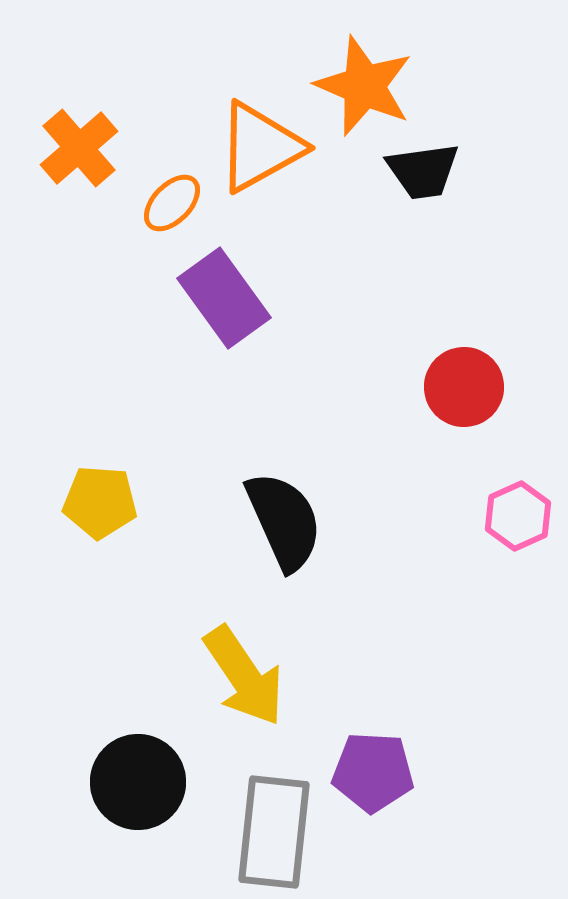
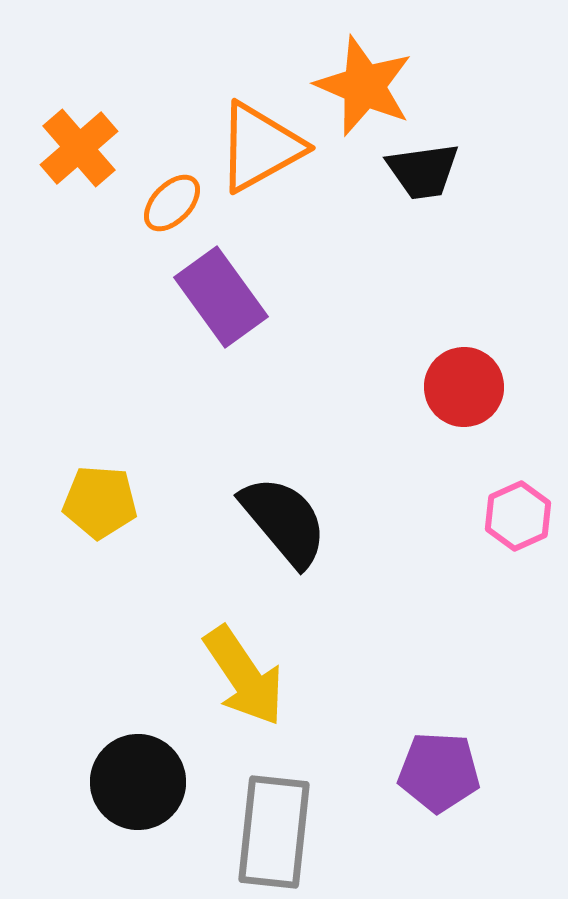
purple rectangle: moved 3 px left, 1 px up
black semicircle: rotated 16 degrees counterclockwise
purple pentagon: moved 66 px right
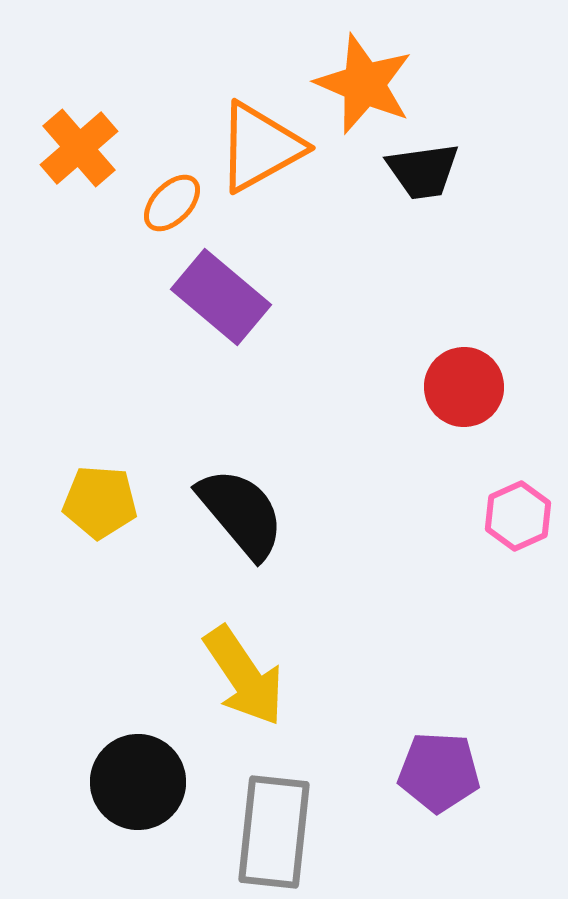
orange star: moved 2 px up
purple rectangle: rotated 14 degrees counterclockwise
black semicircle: moved 43 px left, 8 px up
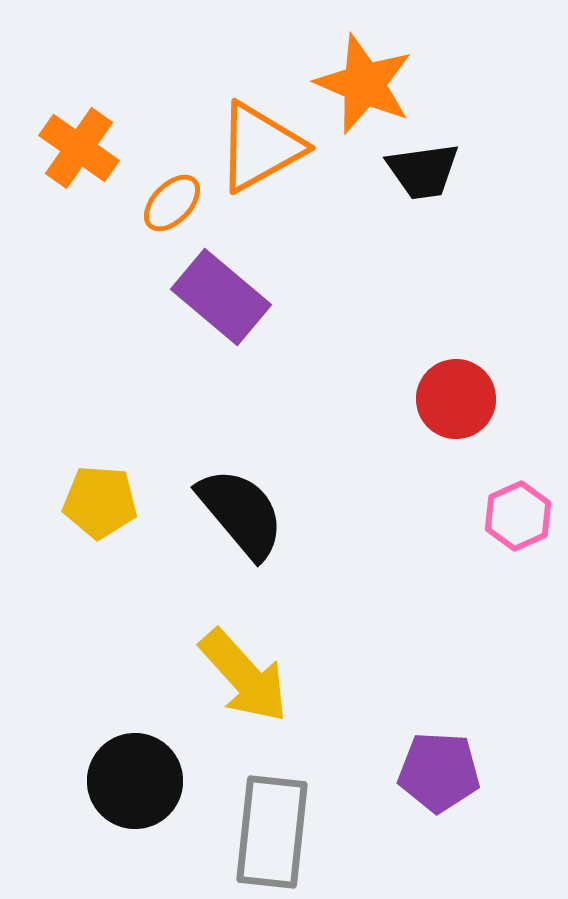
orange cross: rotated 14 degrees counterclockwise
red circle: moved 8 px left, 12 px down
yellow arrow: rotated 8 degrees counterclockwise
black circle: moved 3 px left, 1 px up
gray rectangle: moved 2 px left
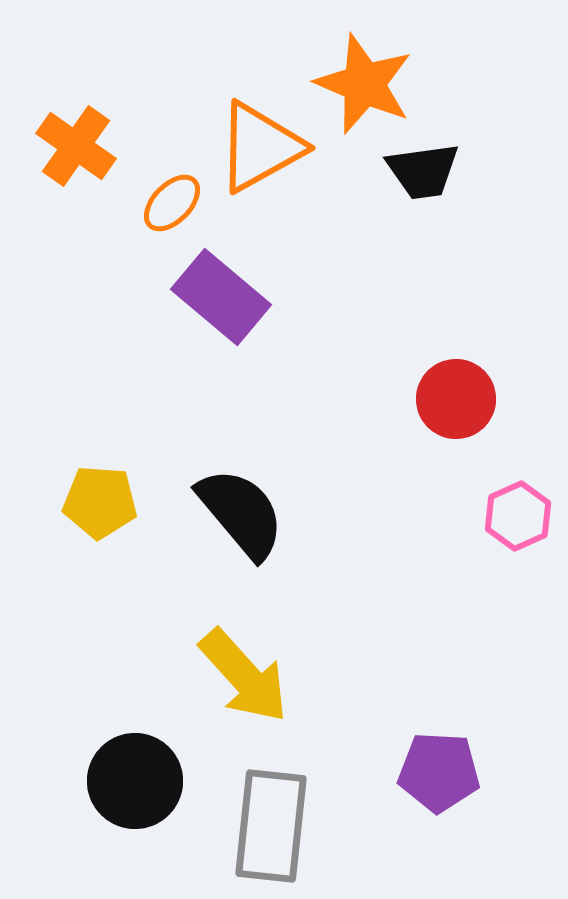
orange cross: moved 3 px left, 2 px up
gray rectangle: moved 1 px left, 6 px up
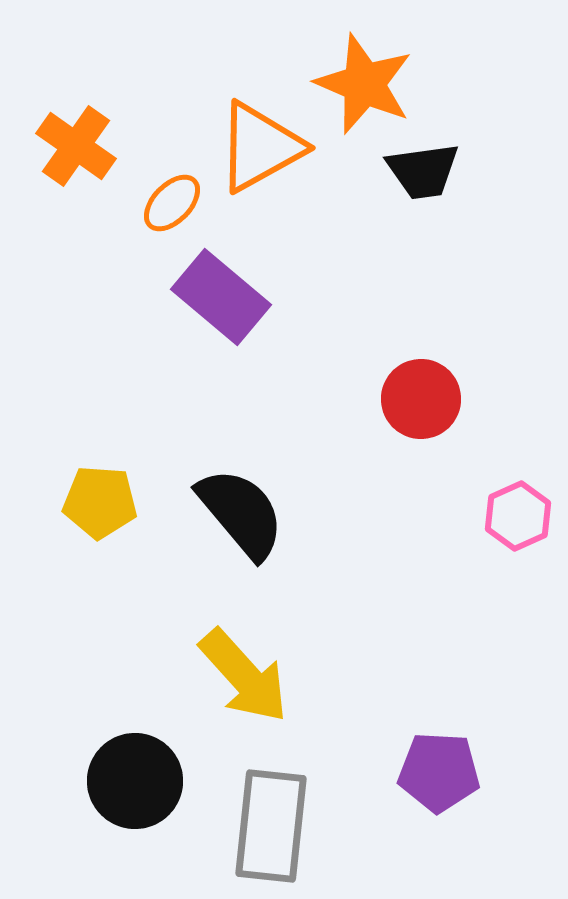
red circle: moved 35 px left
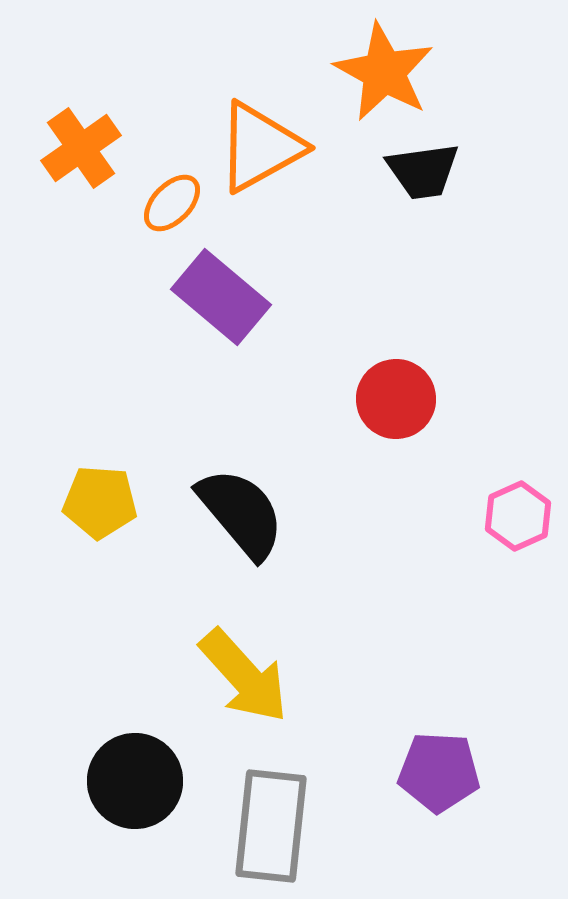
orange star: moved 20 px right, 12 px up; rotated 6 degrees clockwise
orange cross: moved 5 px right, 2 px down; rotated 20 degrees clockwise
red circle: moved 25 px left
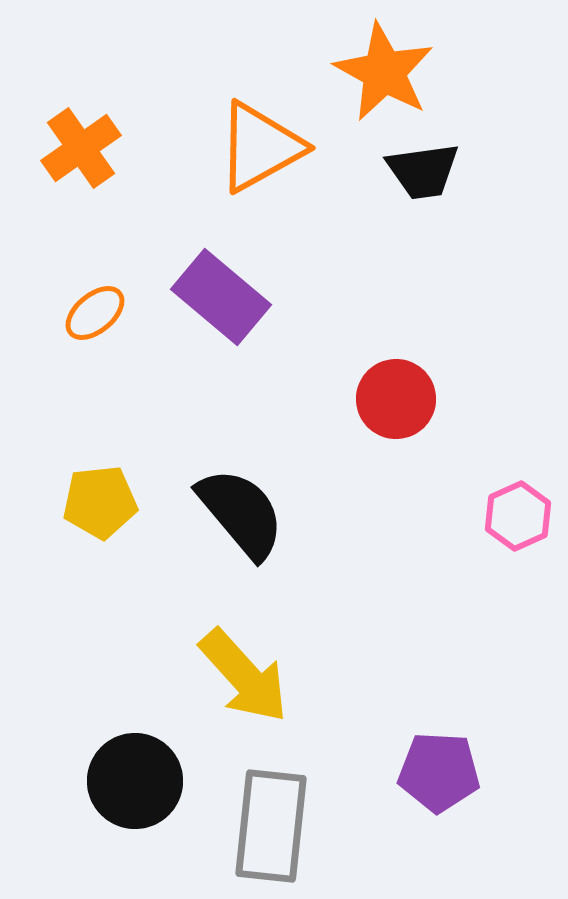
orange ellipse: moved 77 px left, 110 px down; rotated 6 degrees clockwise
yellow pentagon: rotated 10 degrees counterclockwise
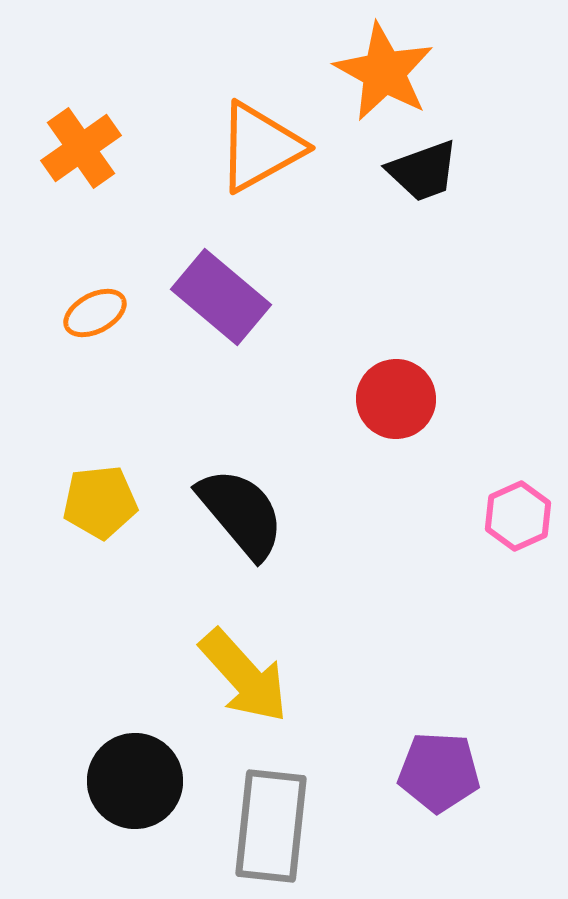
black trapezoid: rotated 12 degrees counterclockwise
orange ellipse: rotated 12 degrees clockwise
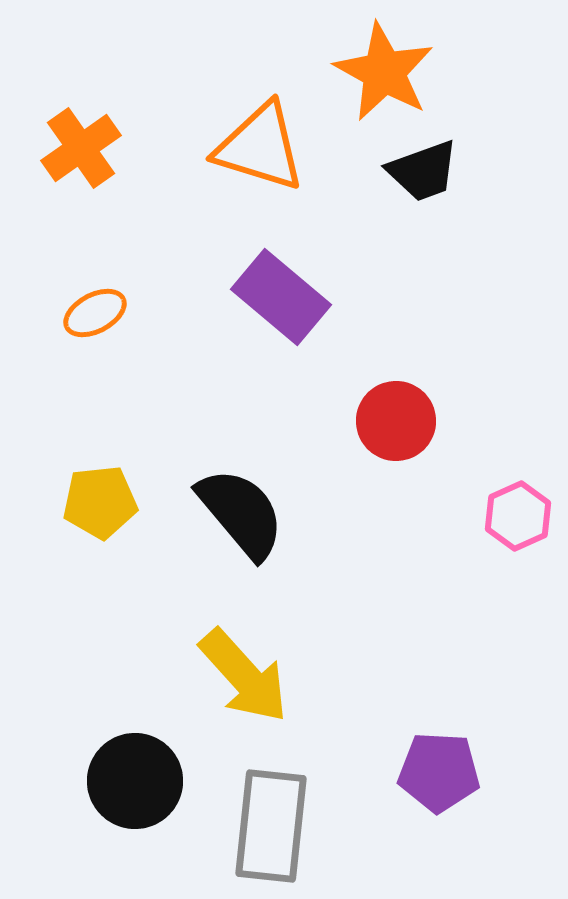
orange triangle: rotated 46 degrees clockwise
purple rectangle: moved 60 px right
red circle: moved 22 px down
